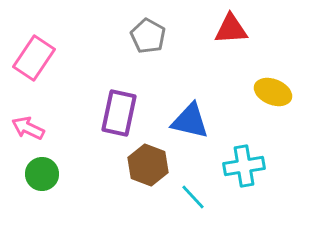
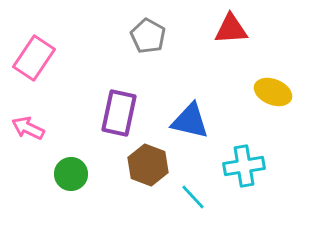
green circle: moved 29 px right
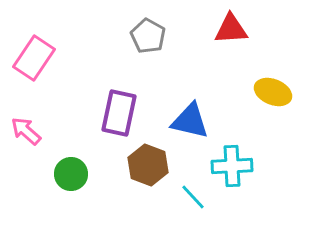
pink arrow: moved 2 px left, 3 px down; rotated 16 degrees clockwise
cyan cross: moved 12 px left; rotated 6 degrees clockwise
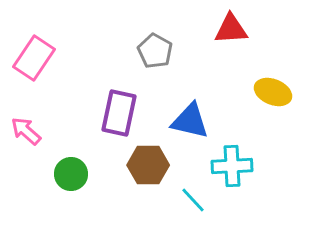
gray pentagon: moved 7 px right, 15 px down
brown hexagon: rotated 21 degrees counterclockwise
cyan line: moved 3 px down
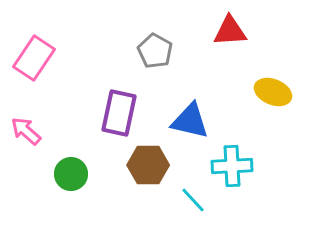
red triangle: moved 1 px left, 2 px down
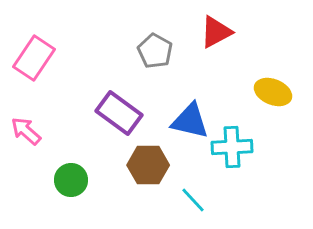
red triangle: moved 14 px left, 1 px down; rotated 24 degrees counterclockwise
purple rectangle: rotated 66 degrees counterclockwise
cyan cross: moved 19 px up
green circle: moved 6 px down
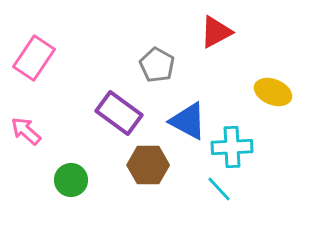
gray pentagon: moved 2 px right, 14 px down
blue triangle: moved 2 px left; rotated 15 degrees clockwise
cyan line: moved 26 px right, 11 px up
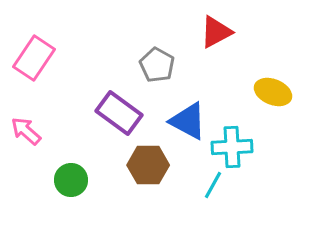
cyan line: moved 6 px left, 4 px up; rotated 72 degrees clockwise
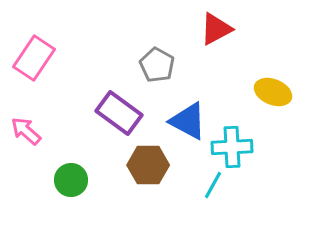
red triangle: moved 3 px up
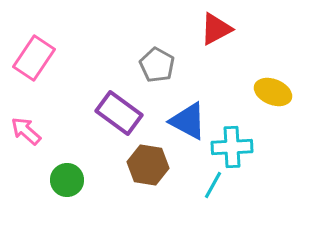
brown hexagon: rotated 9 degrees clockwise
green circle: moved 4 px left
